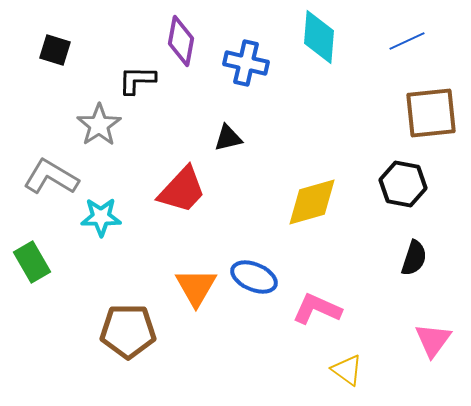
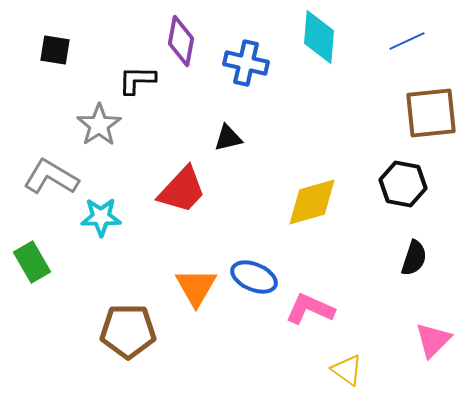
black square: rotated 8 degrees counterclockwise
pink L-shape: moved 7 px left
pink triangle: rotated 9 degrees clockwise
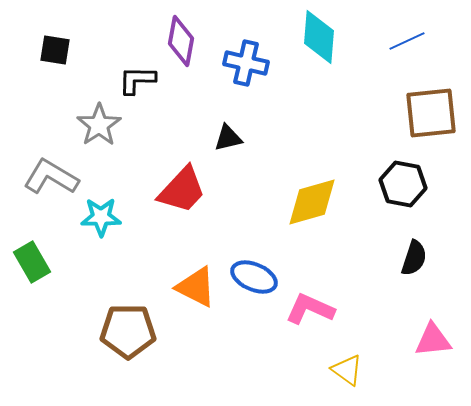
orange triangle: rotated 33 degrees counterclockwise
pink triangle: rotated 39 degrees clockwise
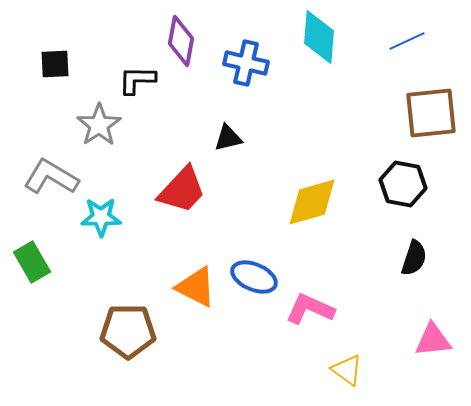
black square: moved 14 px down; rotated 12 degrees counterclockwise
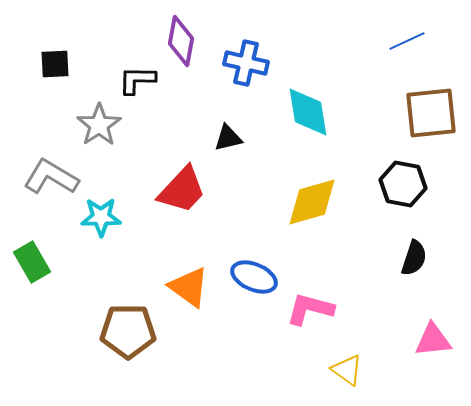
cyan diamond: moved 11 px left, 75 px down; rotated 14 degrees counterclockwise
orange triangle: moved 7 px left; rotated 9 degrees clockwise
pink L-shape: rotated 9 degrees counterclockwise
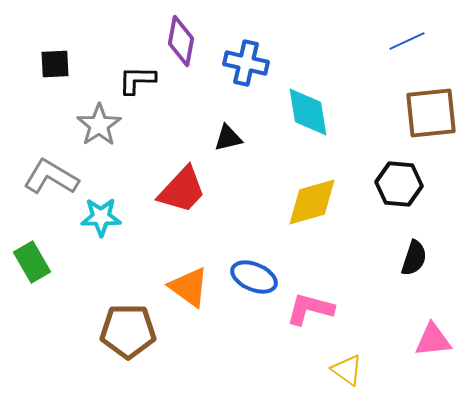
black hexagon: moved 4 px left; rotated 6 degrees counterclockwise
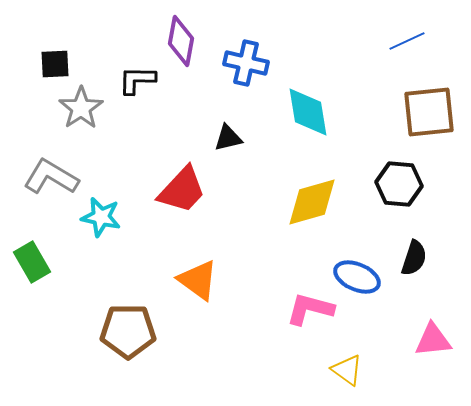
brown square: moved 2 px left, 1 px up
gray star: moved 18 px left, 17 px up
cyan star: rotated 12 degrees clockwise
blue ellipse: moved 103 px right
orange triangle: moved 9 px right, 7 px up
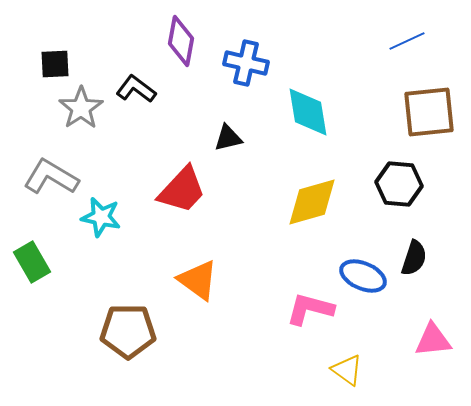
black L-shape: moved 1 px left, 9 px down; rotated 36 degrees clockwise
blue ellipse: moved 6 px right, 1 px up
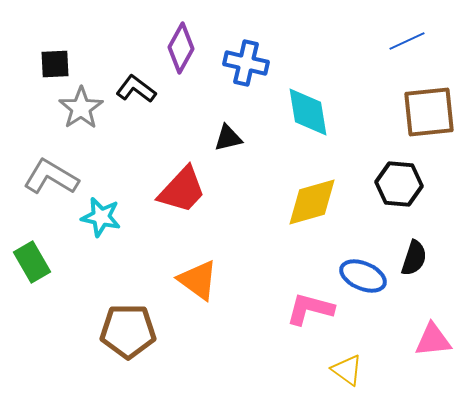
purple diamond: moved 7 px down; rotated 18 degrees clockwise
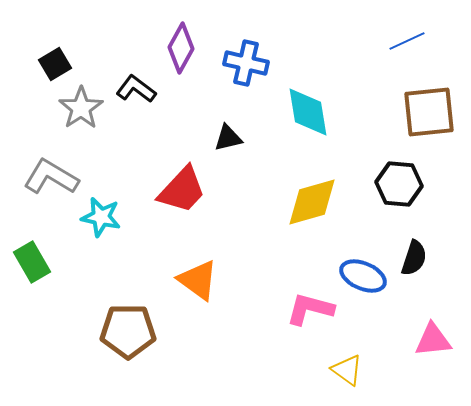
black square: rotated 28 degrees counterclockwise
